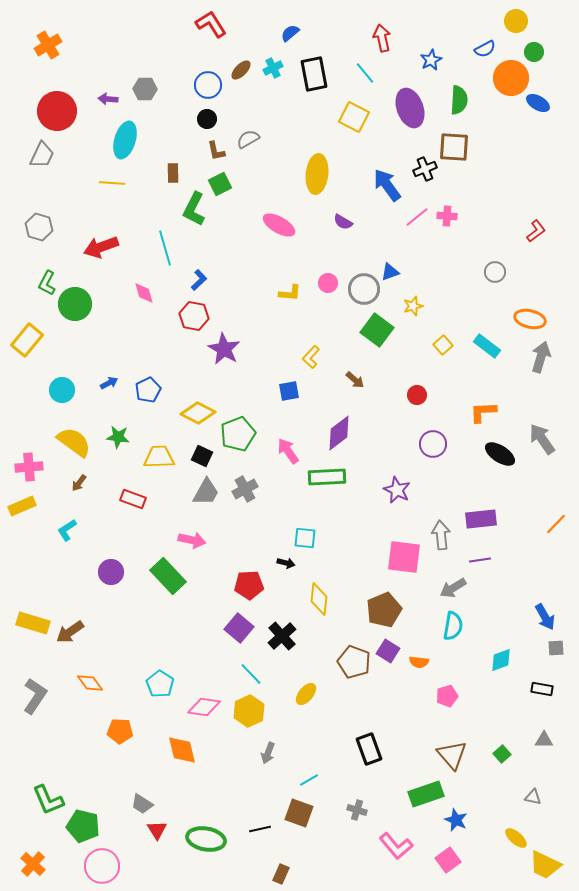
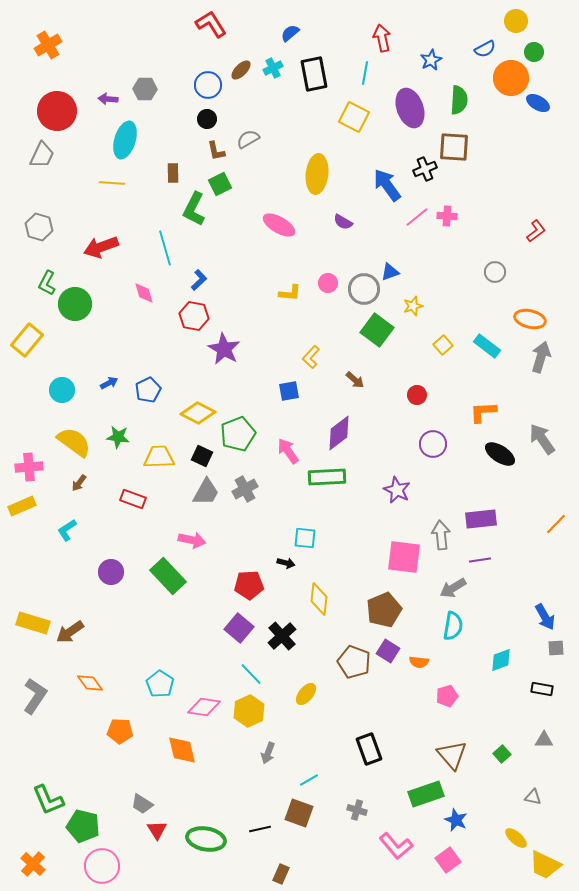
cyan line at (365, 73): rotated 50 degrees clockwise
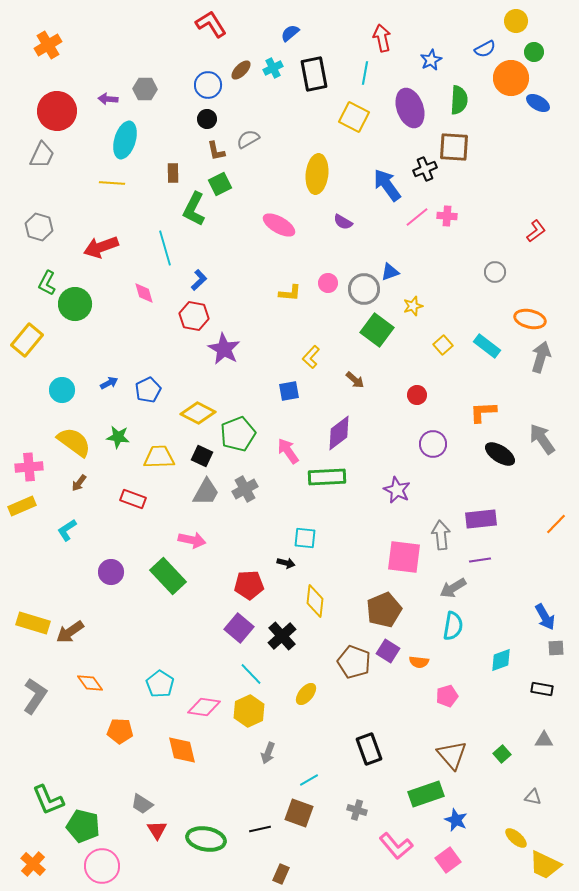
yellow diamond at (319, 599): moved 4 px left, 2 px down
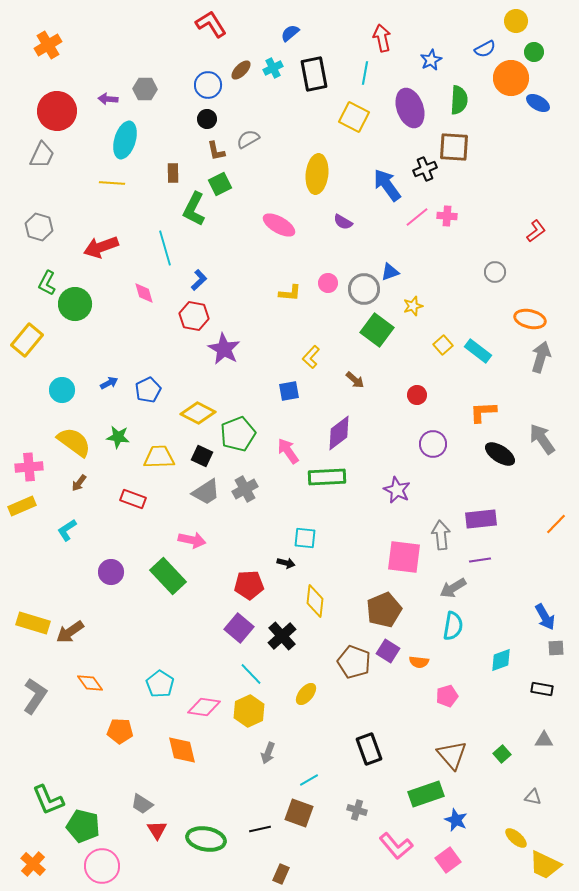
cyan rectangle at (487, 346): moved 9 px left, 5 px down
gray trapezoid at (206, 492): rotated 28 degrees clockwise
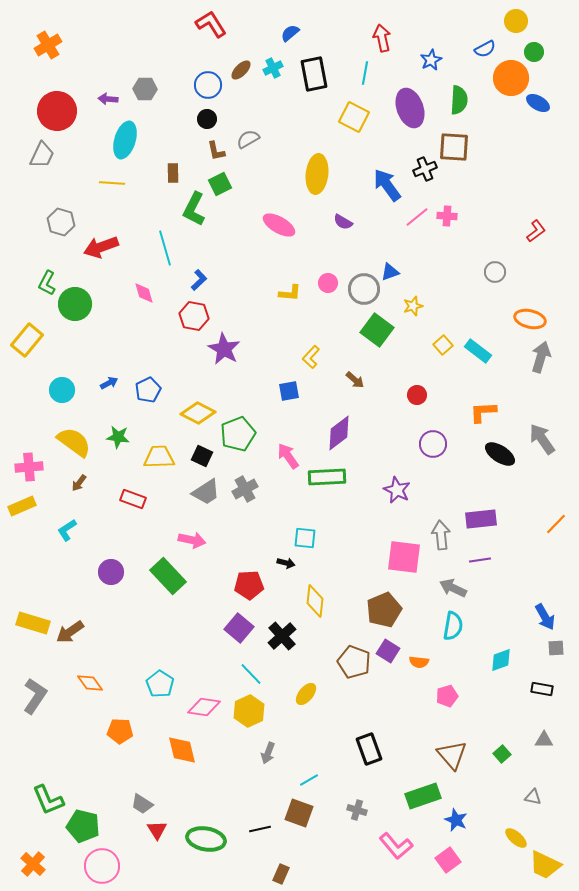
gray hexagon at (39, 227): moved 22 px right, 5 px up
pink arrow at (288, 451): moved 5 px down
gray arrow at (453, 588): rotated 56 degrees clockwise
green rectangle at (426, 794): moved 3 px left, 2 px down
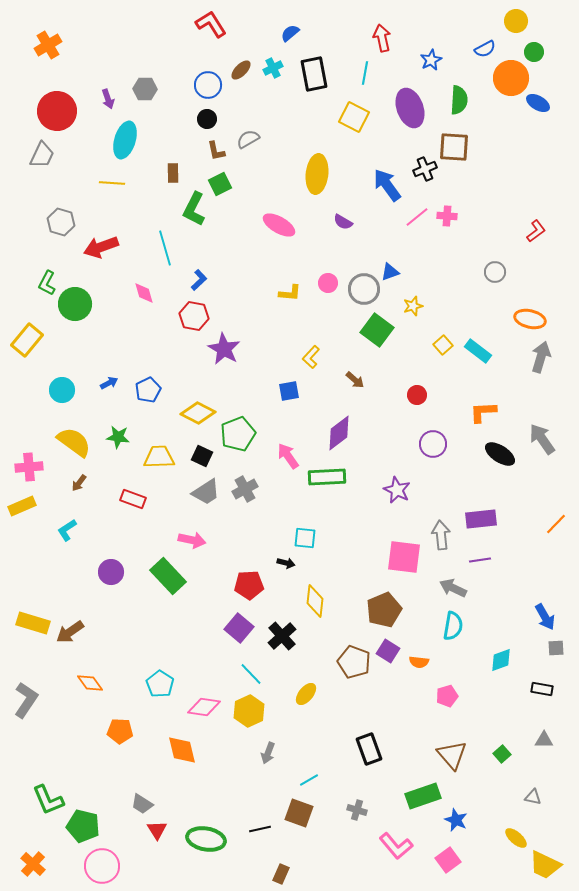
purple arrow at (108, 99): rotated 114 degrees counterclockwise
gray L-shape at (35, 696): moved 9 px left, 4 px down
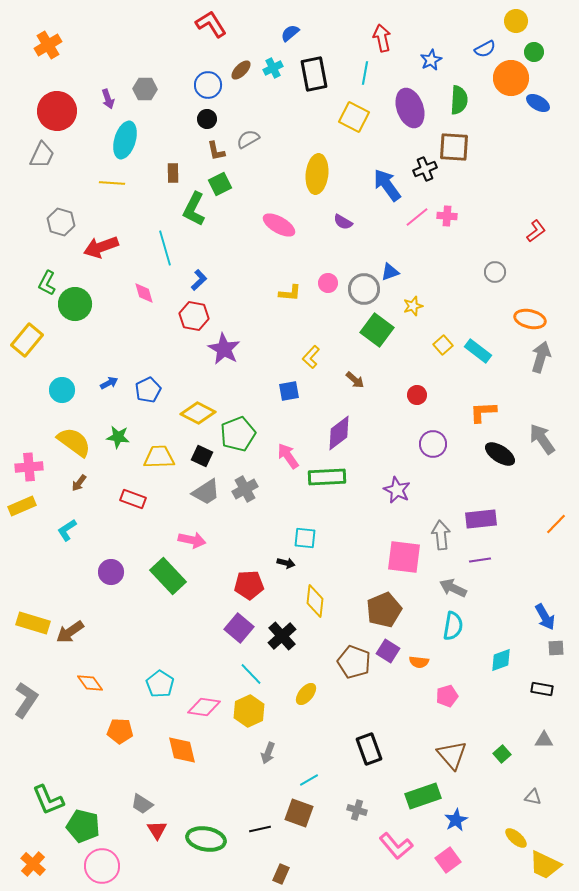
blue star at (456, 820): rotated 20 degrees clockwise
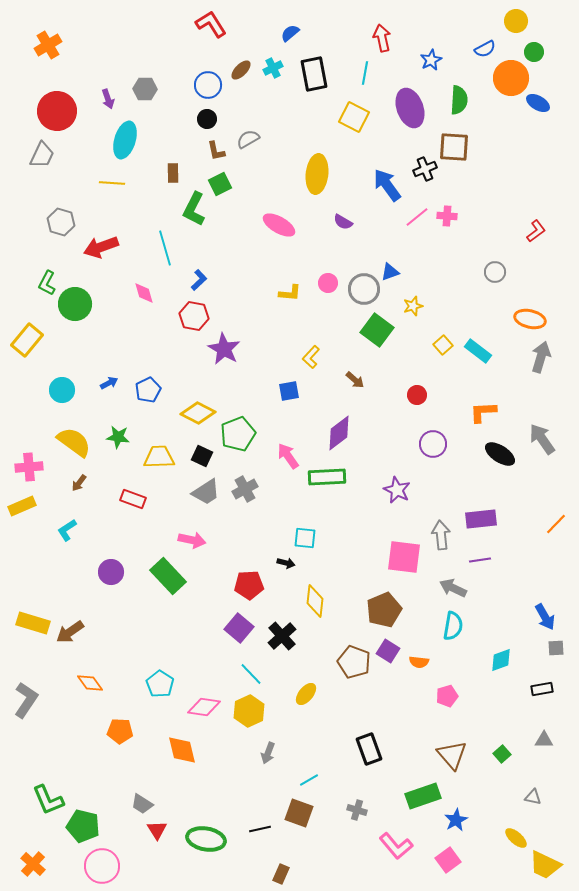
black rectangle at (542, 689): rotated 20 degrees counterclockwise
